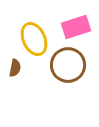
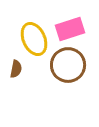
pink rectangle: moved 6 px left, 2 px down
brown semicircle: moved 1 px right, 1 px down
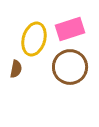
yellow ellipse: rotated 40 degrees clockwise
brown circle: moved 2 px right, 2 px down
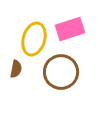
brown circle: moved 9 px left, 5 px down
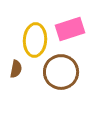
yellow ellipse: moved 1 px right, 1 px down; rotated 12 degrees counterclockwise
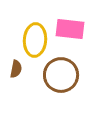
pink rectangle: rotated 24 degrees clockwise
brown circle: moved 3 px down
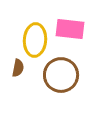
brown semicircle: moved 2 px right, 1 px up
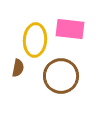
brown circle: moved 1 px down
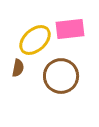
pink rectangle: rotated 12 degrees counterclockwise
yellow ellipse: rotated 44 degrees clockwise
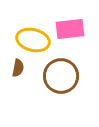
yellow ellipse: moved 2 px left; rotated 56 degrees clockwise
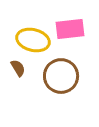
brown semicircle: rotated 42 degrees counterclockwise
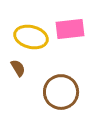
yellow ellipse: moved 2 px left, 3 px up
brown circle: moved 16 px down
